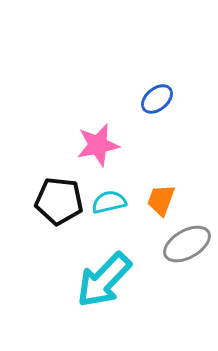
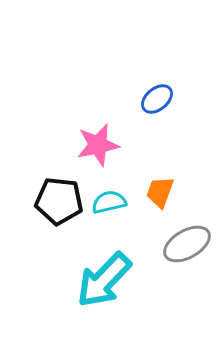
orange trapezoid: moved 1 px left, 8 px up
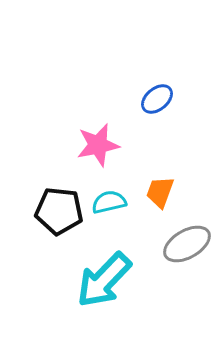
black pentagon: moved 10 px down
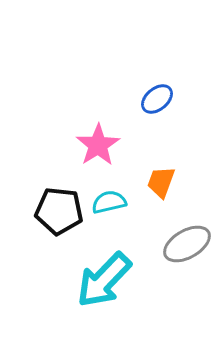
pink star: rotated 21 degrees counterclockwise
orange trapezoid: moved 1 px right, 10 px up
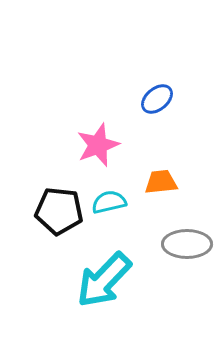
pink star: rotated 12 degrees clockwise
orange trapezoid: rotated 64 degrees clockwise
gray ellipse: rotated 30 degrees clockwise
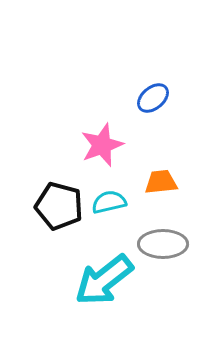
blue ellipse: moved 4 px left, 1 px up
pink star: moved 4 px right
black pentagon: moved 5 px up; rotated 9 degrees clockwise
gray ellipse: moved 24 px left
cyan arrow: rotated 8 degrees clockwise
